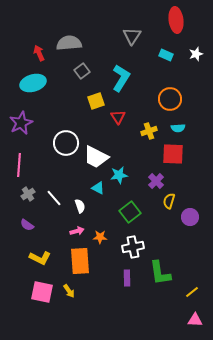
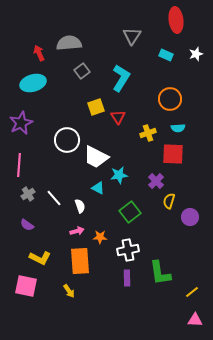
yellow square: moved 6 px down
yellow cross: moved 1 px left, 2 px down
white circle: moved 1 px right, 3 px up
white cross: moved 5 px left, 3 px down
pink square: moved 16 px left, 6 px up
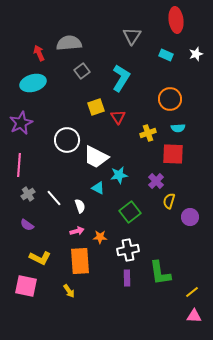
pink triangle: moved 1 px left, 4 px up
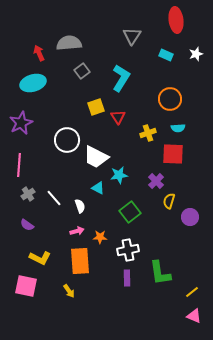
pink triangle: rotated 21 degrees clockwise
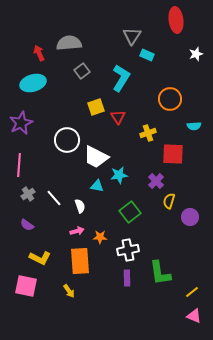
cyan rectangle: moved 19 px left
cyan semicircle: moved 16 px right, 2 px up
cyan triangle: moved 1 px left, 2 px up; rotated 16 degrees counterclockwise
